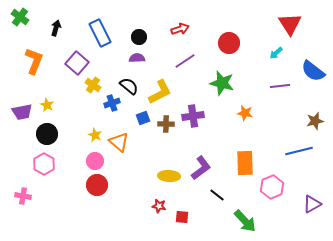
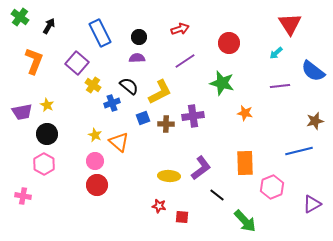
black arrow at (56, 28): moved 7 px left, 2 px up; rotated 14 degrees clockwise
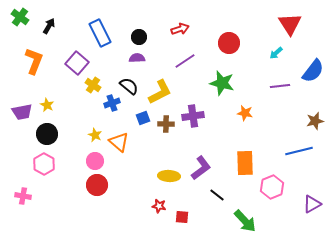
blue semicircle at (313, 71): rotated 90 degrees counterclockwise
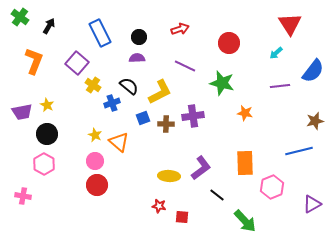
purple line at (185, 61): moved 5 px down; rotated 60 degrees clockwise
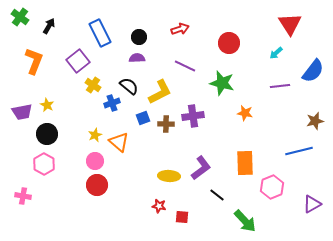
purple square at (77, 63): moved 1 px right, 2 px up; rotated 10 degrees clockwise
yellow star at (95, 135): rotated 24 degrees clockwise
